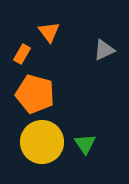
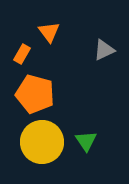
green triangle: moved 1 px right, 3 px up
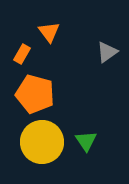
gray triangle: moved 3 px right, 2 px down; rotated 10 degrees counterclockwise
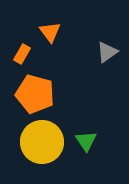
orange triangle: moved 1 px right
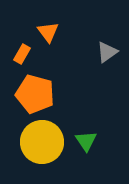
orange triangle: moved 2 px left
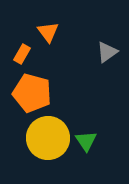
orange pentagon: moved 3 px left, 1 px up
yellow circle: moved 6 px right, 4 px up
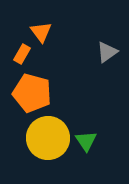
orange triangle: moved 7 px left
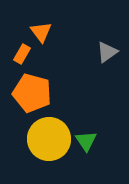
yellow circle: moved 1 px right, 1 px down
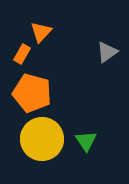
orange triangle: rotated 20 degrees clockwise
yellow circle: moved 7 px left
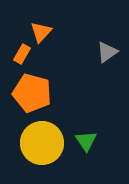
yellow circle: moved 4 px down
